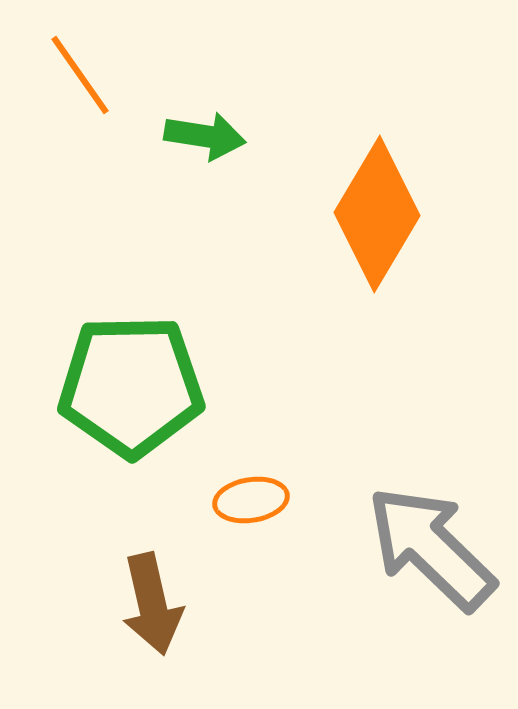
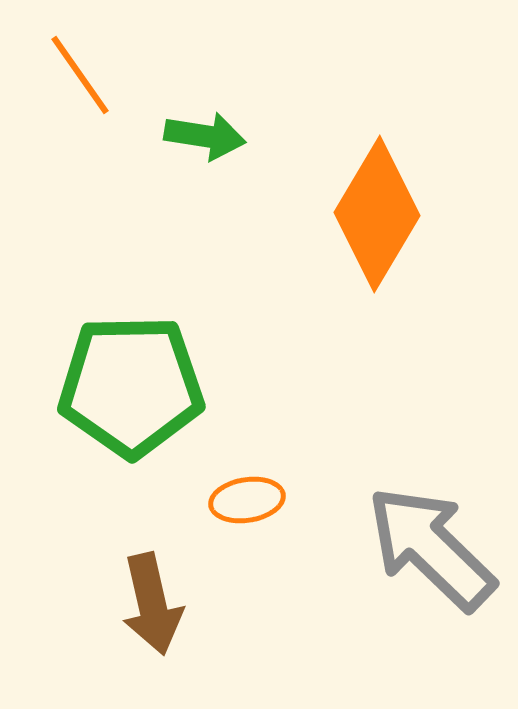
orange ellipse: moved 4 px left
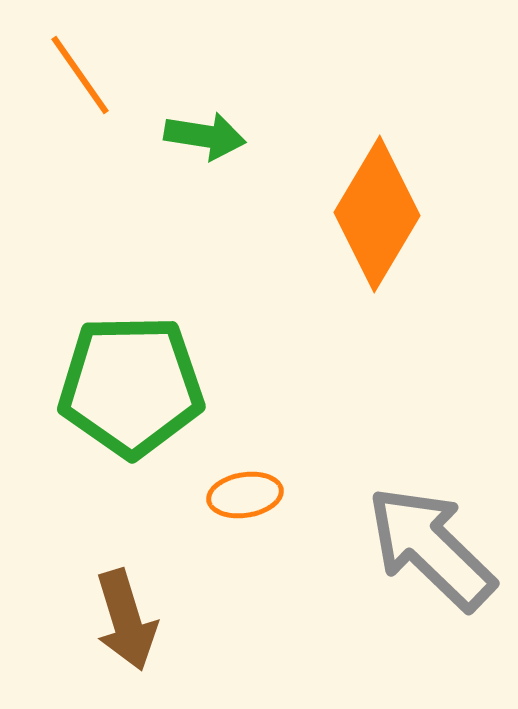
orange ellipse: moved 2 px left, 5 px up
brown arrow: moved 26 px left, 16 px down; rotated 4 degrees counterclockwise
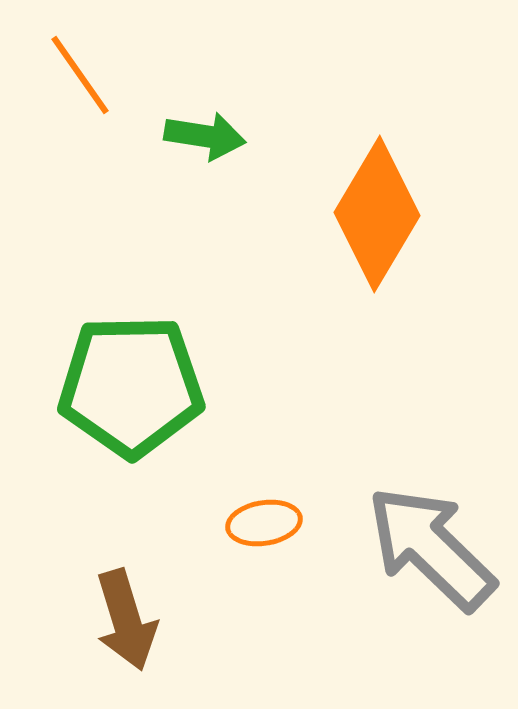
orange ellipse: moved 19 px right, 28 px down
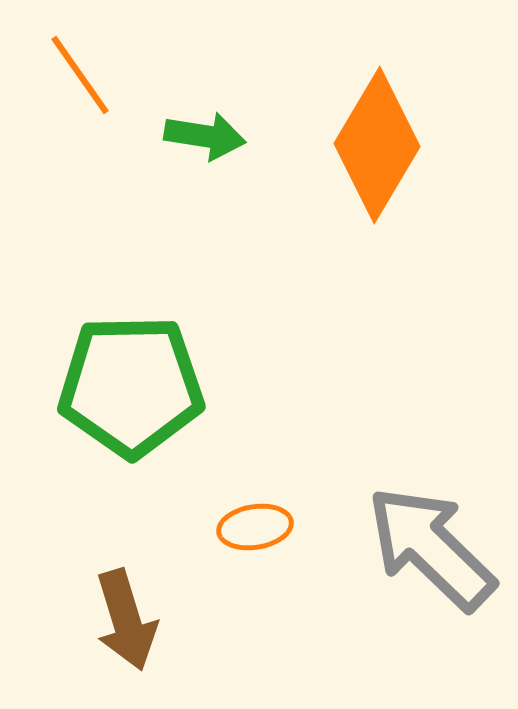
orange diamond: moved 69 px up
orange ellipse: moved 9 px left, 4 px down
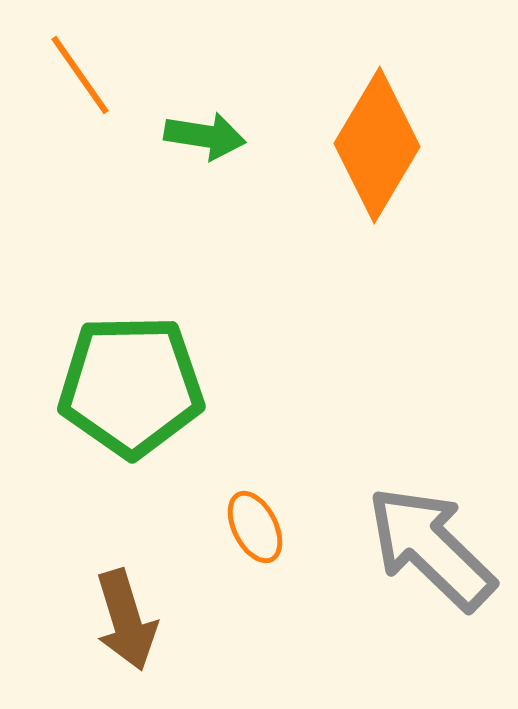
orange ellipse: rotated 72 degrees clockwise
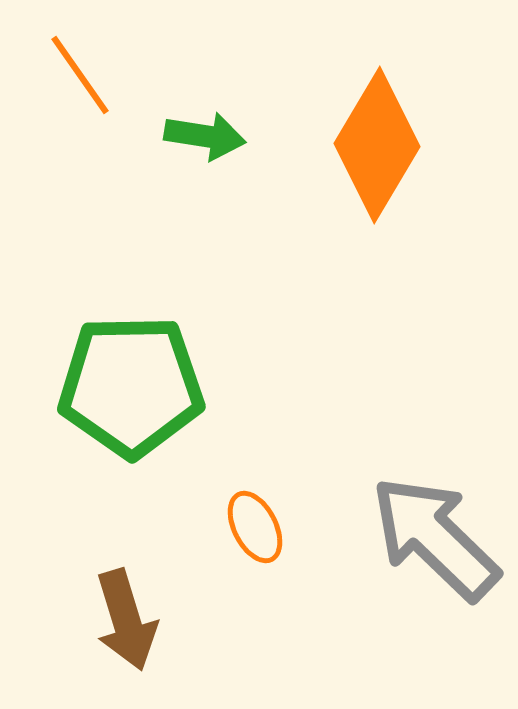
gray arrow: moved 4 px right, 10 px up
